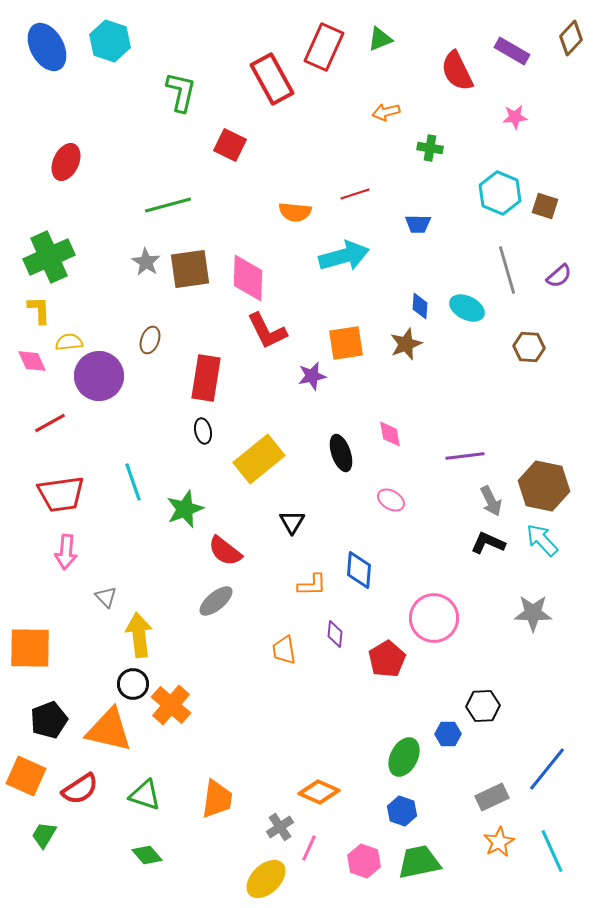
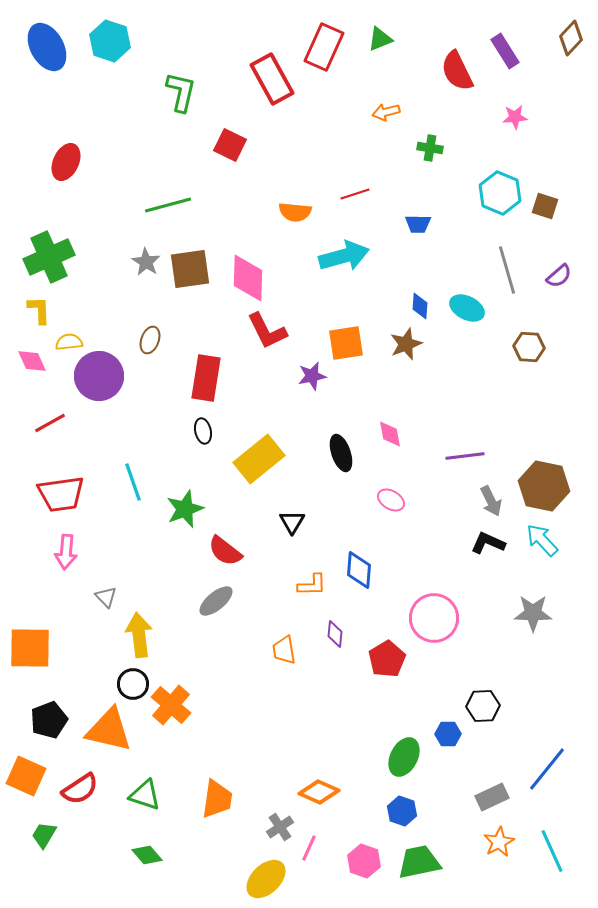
purple rectangle at (512, 51): moved 7 px left; rotated 28 degrees clockwise
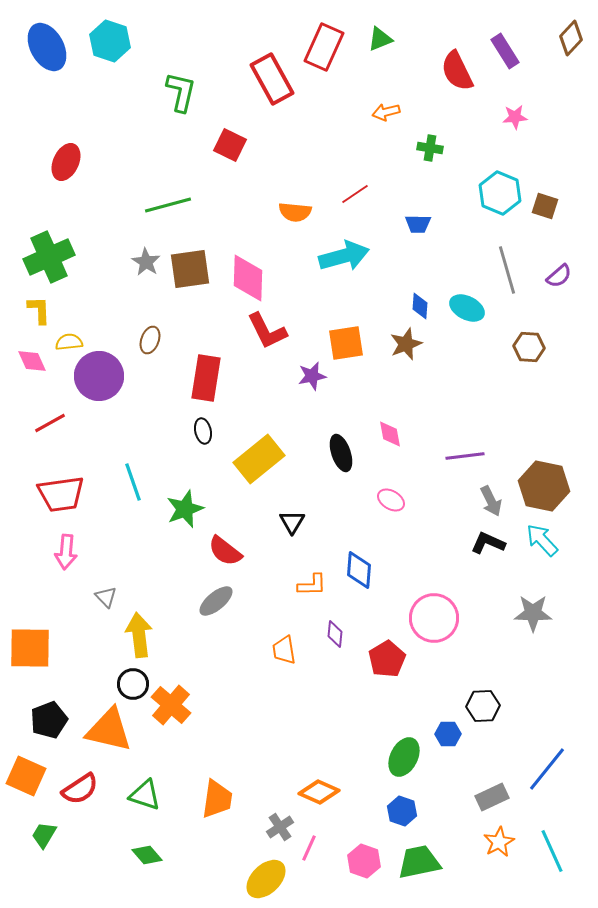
red line at (355, 194): rotated 16 degrees counterclockwise
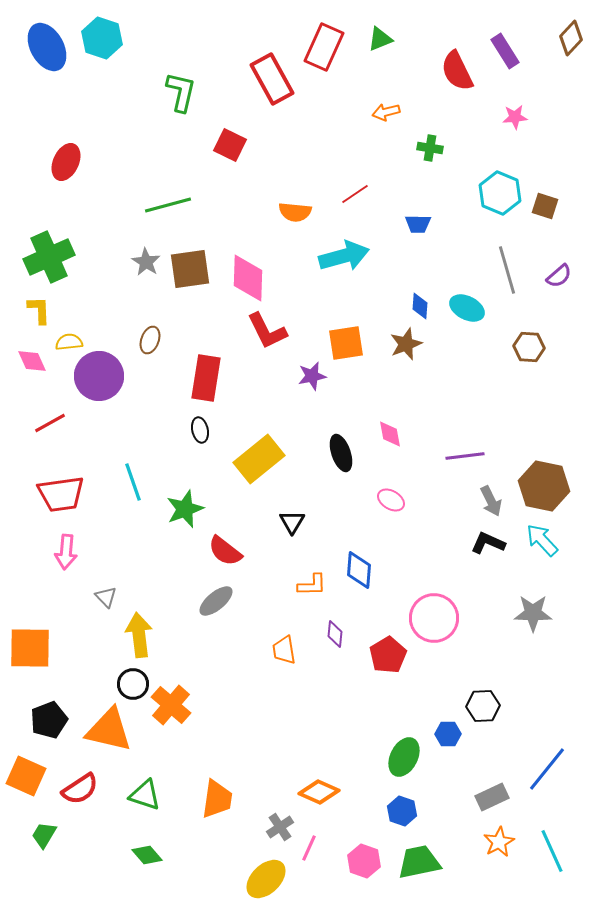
cyan hexagon at (110, 41): moved 8 px left, 3 px up
black ellipse at (203, 431): moved 3 px left, 1 px up
red pentagon at (387, 659): moved 1 px right, 4 px up
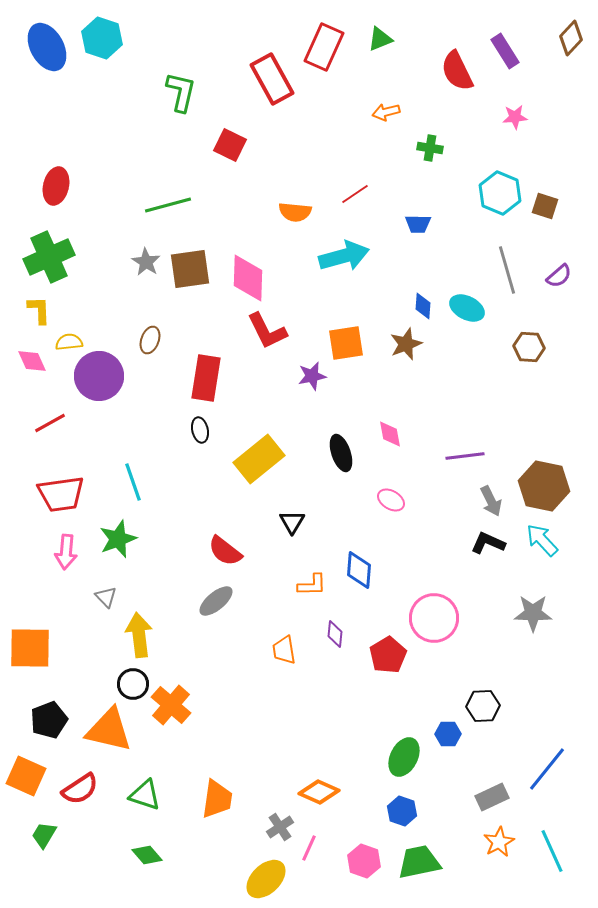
red ellipse at (66, 162): moved 10 px left, 24 px down; rotated 12 degrees counterclockwise
blue diamond at (420, 306): moved 3 px right
green star at (185, 509): moved 67 px left, 30 px down
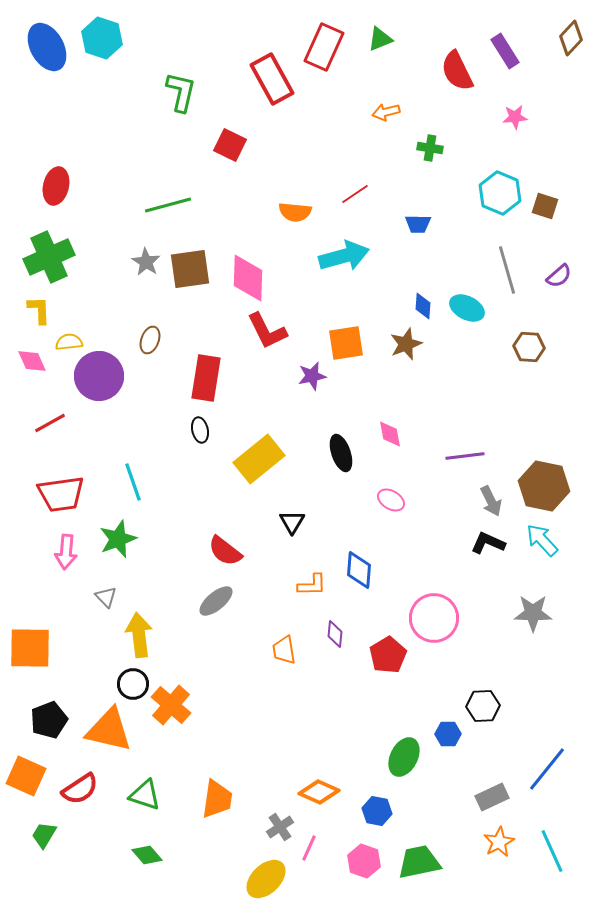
blue hexagon at (402, 811): moved 25 px left; rotated 8 degrees counterclockwise
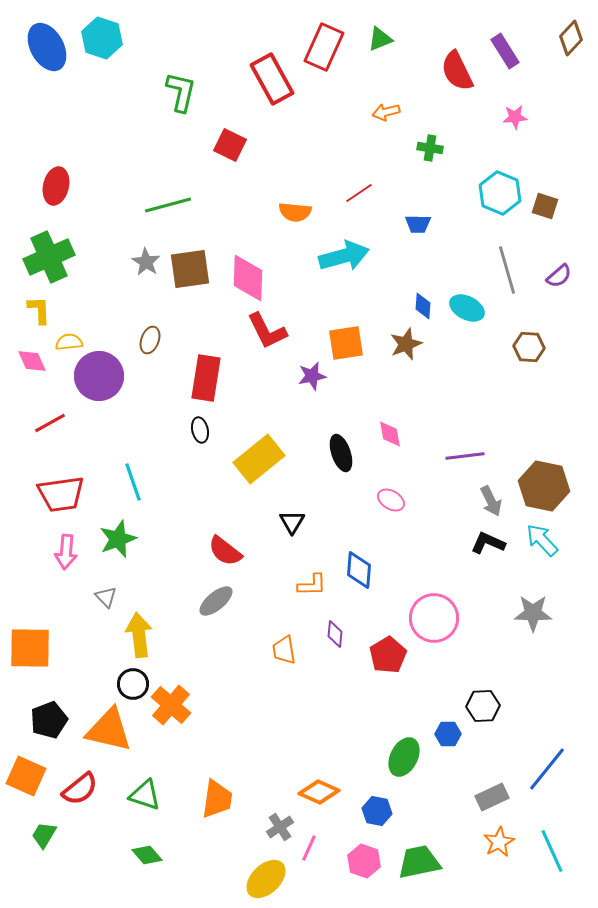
red line at (355, 194): moved 4 px right, 1 px up
red semicircle at (80, 789): rotated 6 degrees counterclockwise
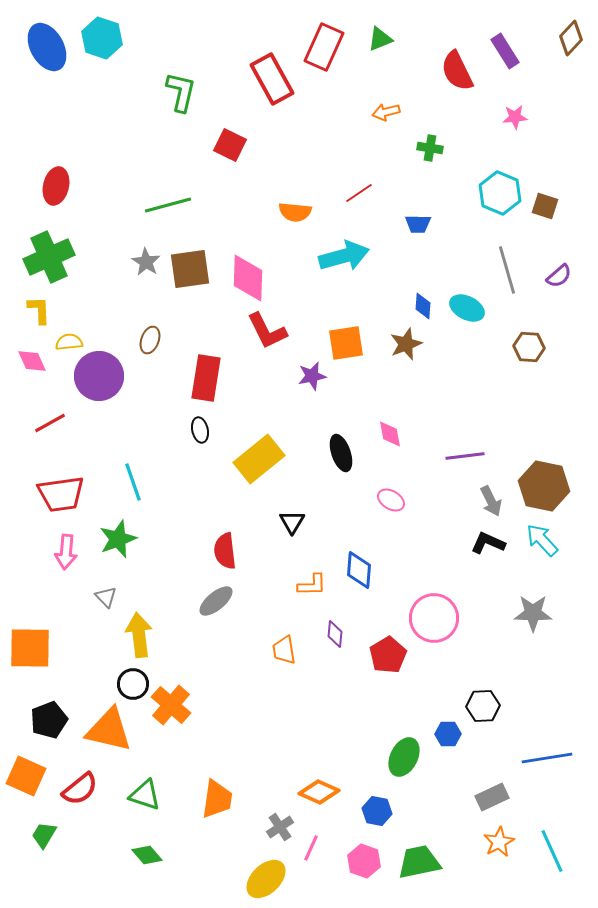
red semicircle at (225, 551): rotated 45 degrees clockwise
blue line at (547, 769): moved 11 px up; rotated 42 degrees clockwise
pink line at (309, 848): moved 2 px right
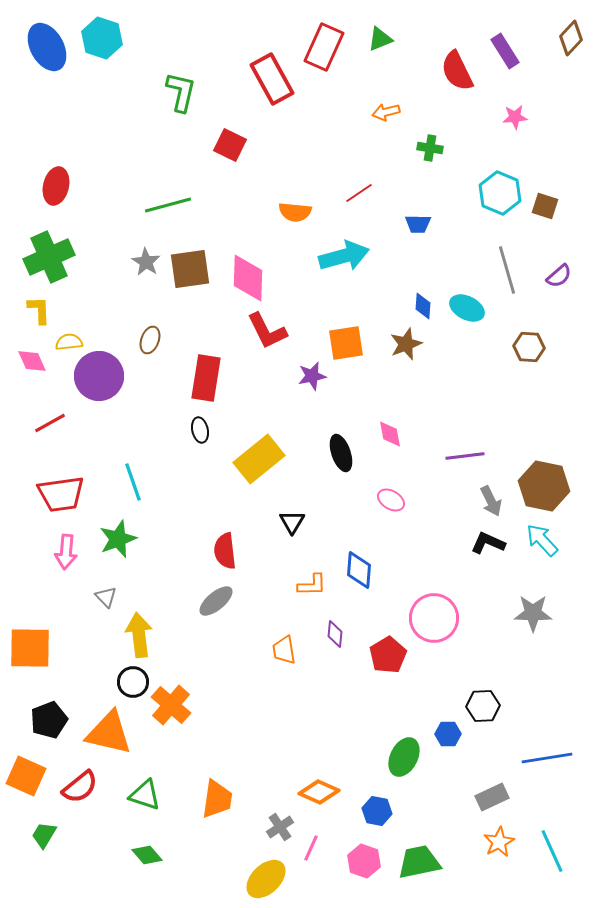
black circle at (133, 684): moved 2 px up
orange triangle at (109, 730): moved 3 px down
red semicircle at (80, 789): moved 2 px up
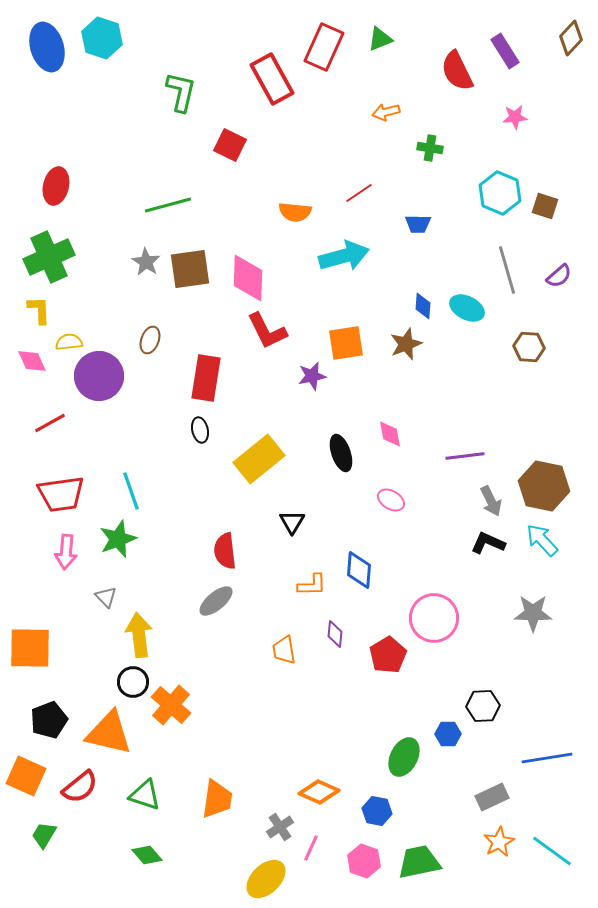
blue ellipse at (47, 47): rotated 12 degrees clockwise
cyan line at (133, 482): moved 2 px left, 9 px down
cyan line at (552, 851): rotated 30 degrees counterclockwise
